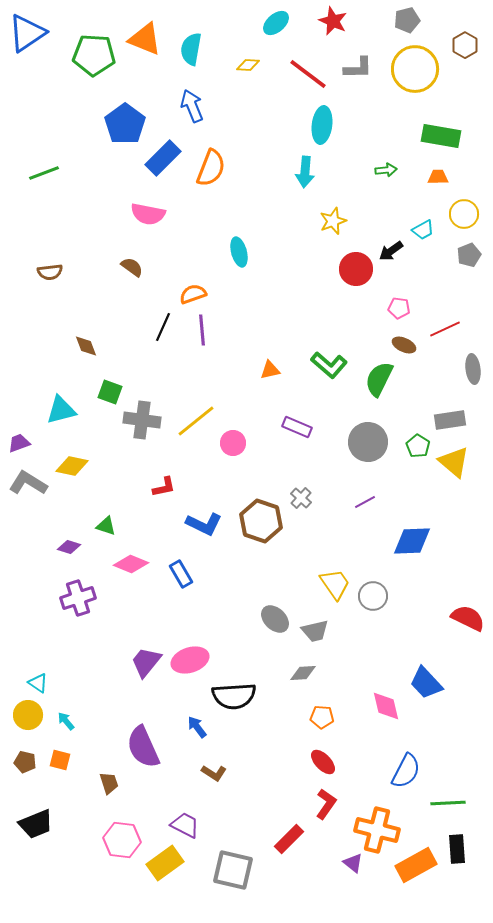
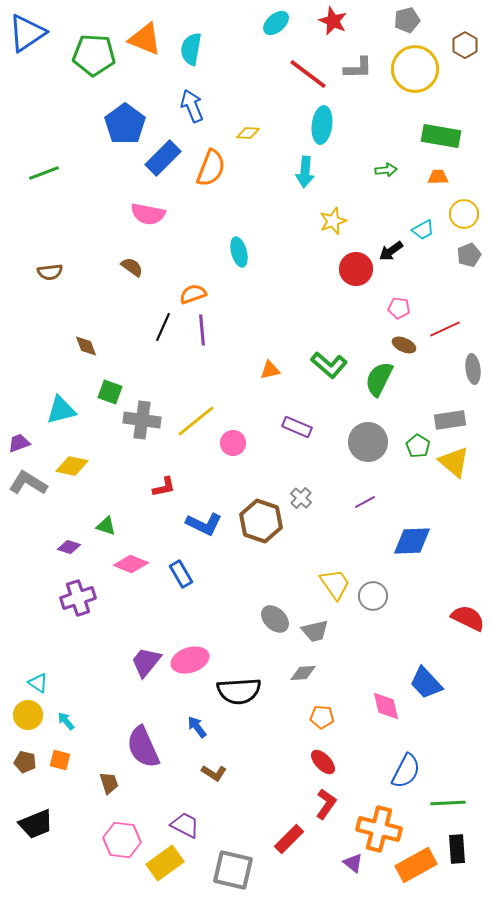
yellow diamond at (248, 65): moved 68 px down
black semicircle at (234, 696): moved 5 px right, 5 px up
orange cross at (377, 830): moved 2 px right, 1 px up
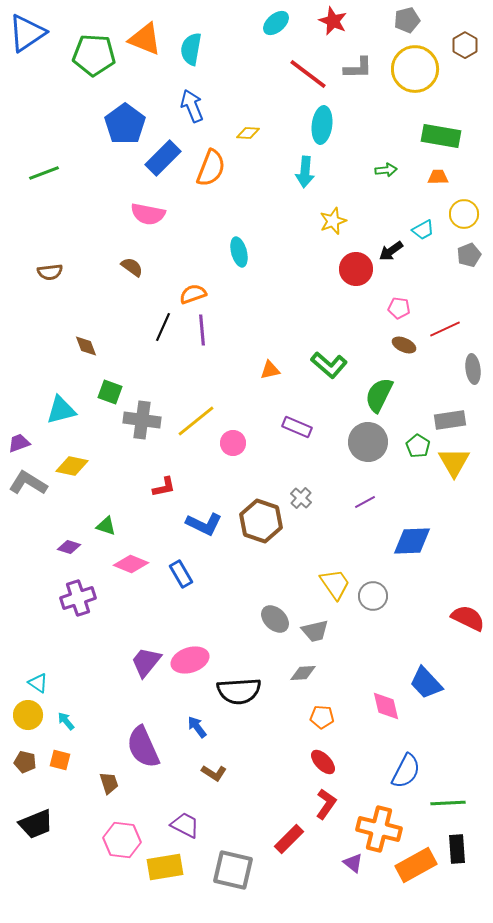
green semicircle at (379, 379): moved 16 px down
yellow triangle at (454, 462): rotated 20 degrees clockwise
yellow rectangle at (165, 863): moved 4 px down; rotated 27 degrees clockwise
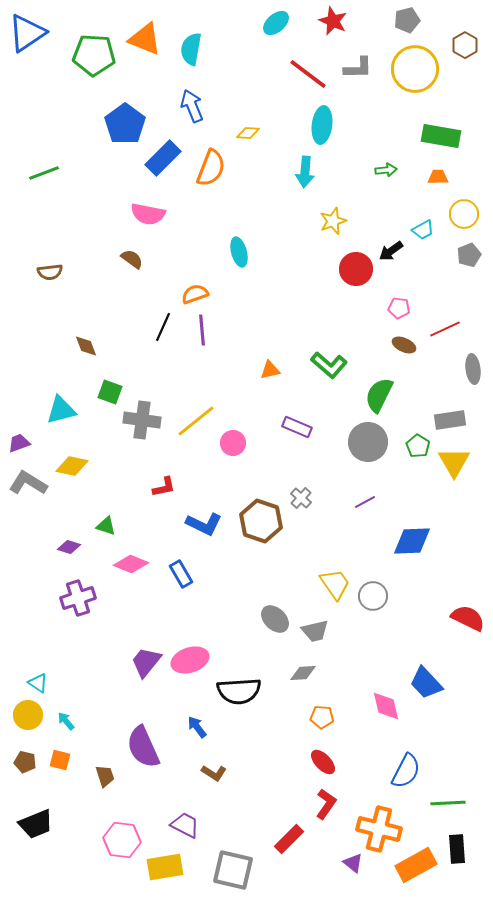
brown semicircle at (132, 267): moved 8 px up
orange semicircle at (193, 294): moved 2 px right
brown trapezoid at (109, 783): moved 4 px left, 7 px up
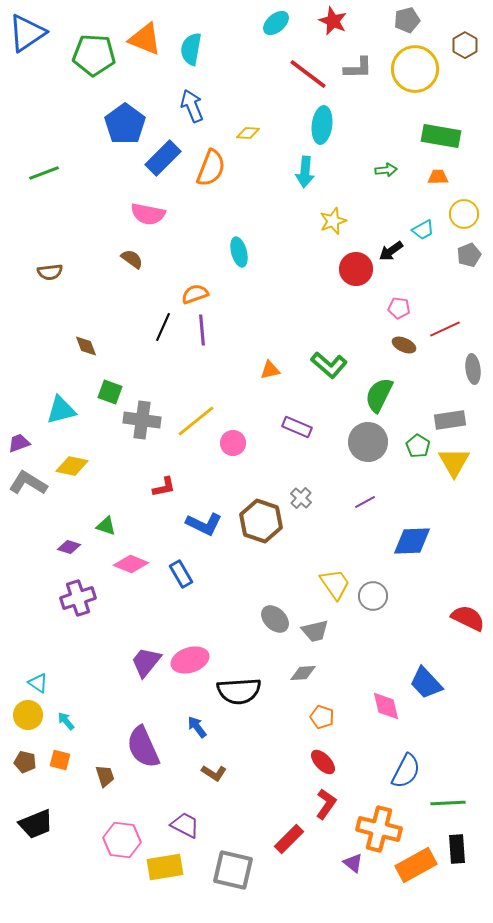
orange pentagon at (322, 717): rotated 15 degrees clockwise
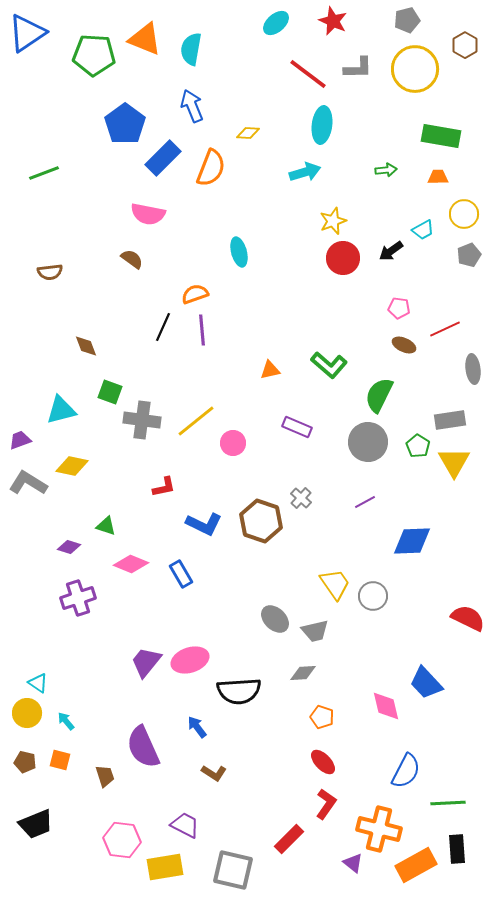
cyan arrow at (305, 172): rotated 112 degrees counterclockwise
red circle at (356, 269): moved 13 px left, 11 px up
purple trapezoid at (19, 443): moved 1 px right, 3 px up
yellow circle at (28, 715): moved 1 px left, 2 px up
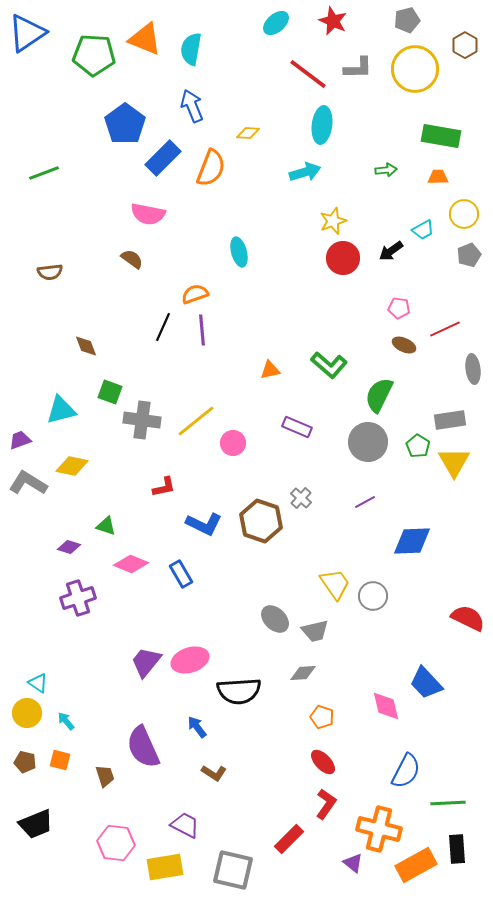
pink hexagon at (122, 840): moved 6 px left, 3 px down
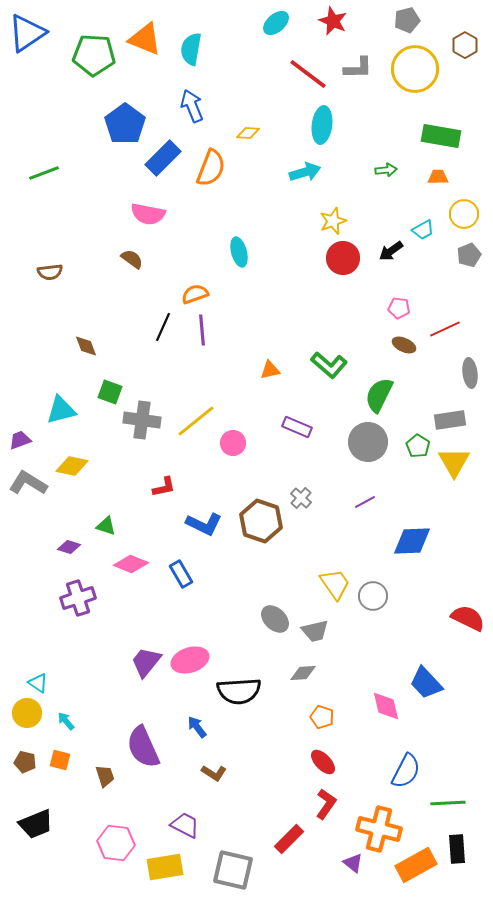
gray ellipse at (473, 369): moved 3 px left, 4 px down
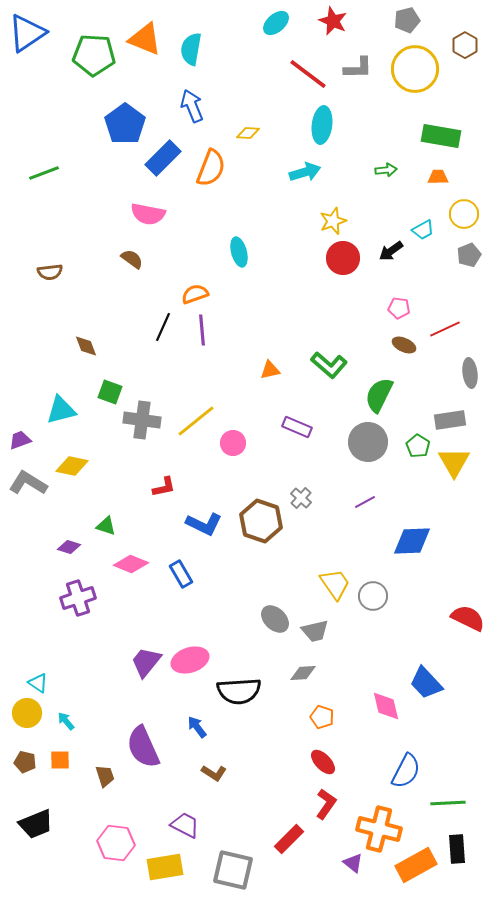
orange square at (60, 760): rotated 15 degrees counterclockwise
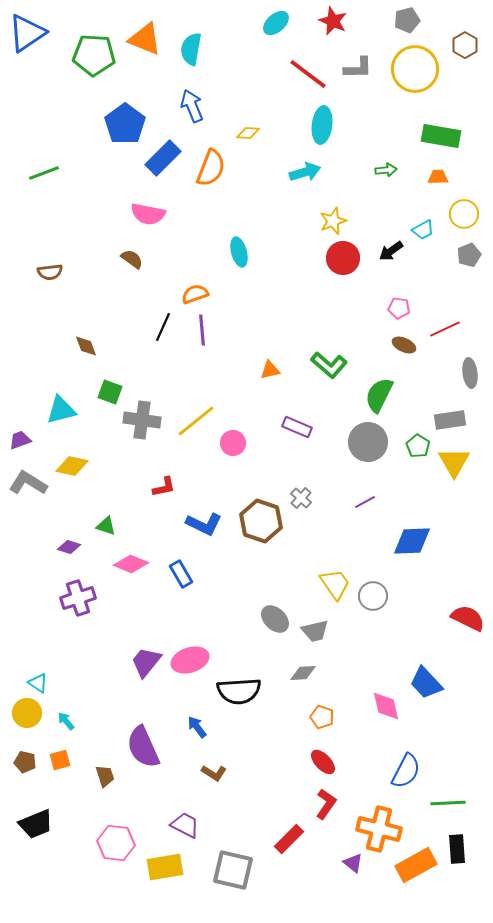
orange square at (60, 760): rotated 15 degrees counterclockwise
